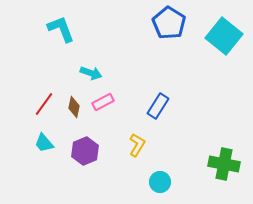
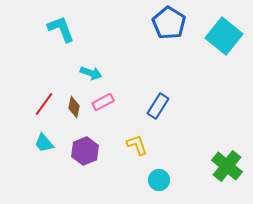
yellow L-shape: rotated 50 degrees counterclockwise
green cross: moved 3 px right, 2 px down; rotated 28 degrees clockwise
cyan circle: moved 1 px left, 2 px up
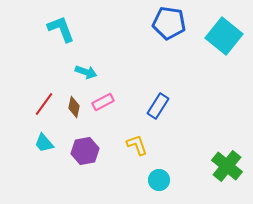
blue pentagon: rotated 24 degrees counterclockwise
cyan arrow: moved 5 px left, 1 px up
purple hexagon: rotated 12 degrees clockwise
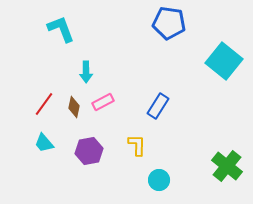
cyan square: moved 25 px down
cyan arrow: rotated 70 degrees clockwise
yellow L-shape: rotated 20 degrees clockwise
purple hexagon: moved 4 px right
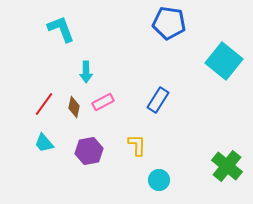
blue rectangle: moved 6 px up
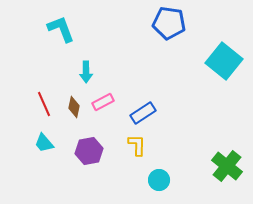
blue rectangle: moved 15 px left, 13 px down; rotated 25 degrees clockwise
red line: rotated 60 degrees counterclockwise
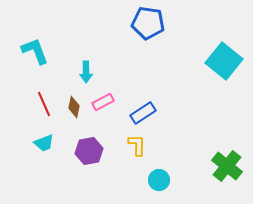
blue pentagon: moved 21 px left
cyan L-shape: moved 26 px left, 22 px down
cyan trapezoid: rotated 70 degrees counterclockwise
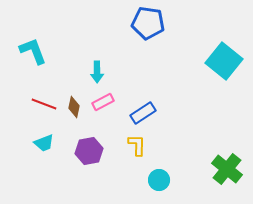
cyan L-shape: moved 2 px left
cyan arrow: moved 11 px right
red line: rotated 45 degrees counterclockwise
green cross: moved 3 px down
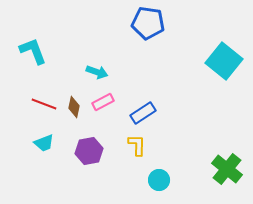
cyan arrow: rotated 70 degrees counterclockwise
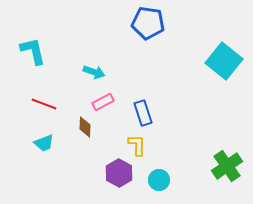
cyan L-shape: rotated 8 degrees clockwise
cyan arrow: moved 3 px left
brown diamond: moved 11 px right, 20 px down; rotated 10 degrees counterclockwise
blue rectangle: rotated 75 degrees counterclockwise
purple hexagon: moved 30 px right, 22 px down; rotated 20 degrees counterclockwise
green cross: moved 3 px up; rotated 16 degrees clockwise
